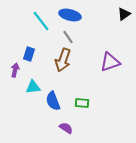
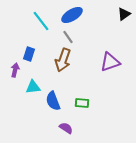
blue ellipse: moved 2 px right; rotated 45 degrees counterclockwise
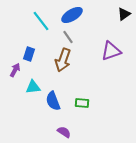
purple triangle: moved 1 px right, 11 px up
purple arrow: rotated 16 degrees clockwise
purple semicircle: moved 2 px left, 4 px down
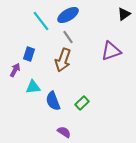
blue ellipse: moved 4 px left
green rectangle: rotated 48 degrees counterclockwise
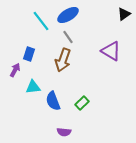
purple triangle: rotated 50 degrees clockwise
purple semicircle: rotated 152 degrees clockwise
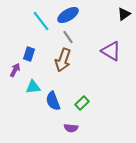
purple semicircle: moved 7 px right, 4 px up
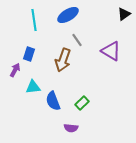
cyan line: moved 7 px left, 1 px up; rotated 30 degrees clockwise
gray line: moved 9 px right, 3 px down
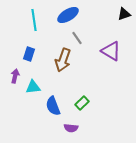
black triangle: rotated 16 degrees clockwise
gray line: moved 2 px up
purple arrow: moved 6 px down; rotated 16 degrees counterclockwise
blue semicircle: moved 5 px down
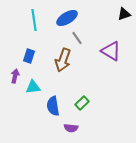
blue ellipse: moved 1 px left, 3 px down
blue rectangle: moved 2 px down
blue semicircle: rotated 12 degrees clockwise
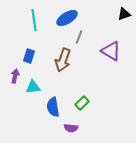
gray line: moved 2 px right, 1 px up; rotated 56 degrees clockwise
blue semicircle: moved 1 px down
